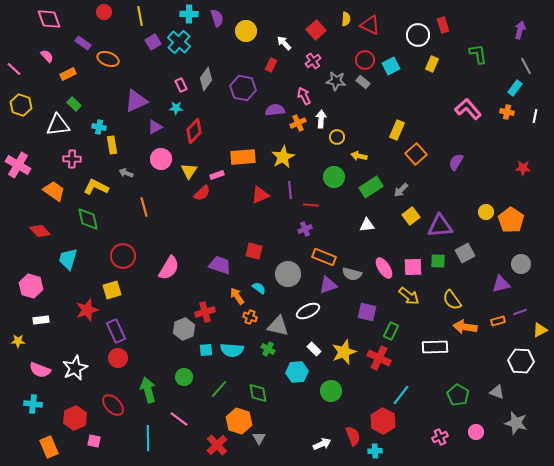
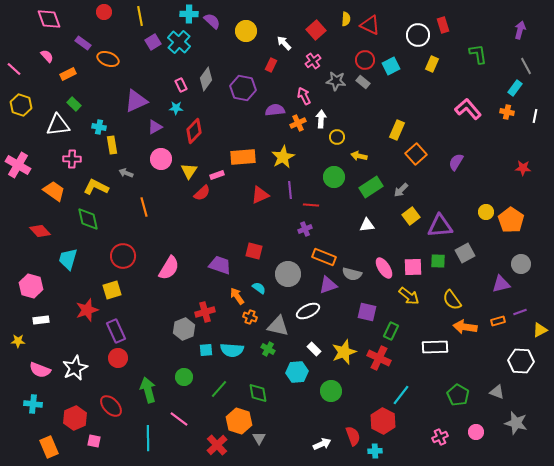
purple semicircle at (217, 18): moved 5 px left, 3 px down; rotated 30 degrees counterclockwise
red ellipse at (113, 405): moved 2 px left, 1 px down
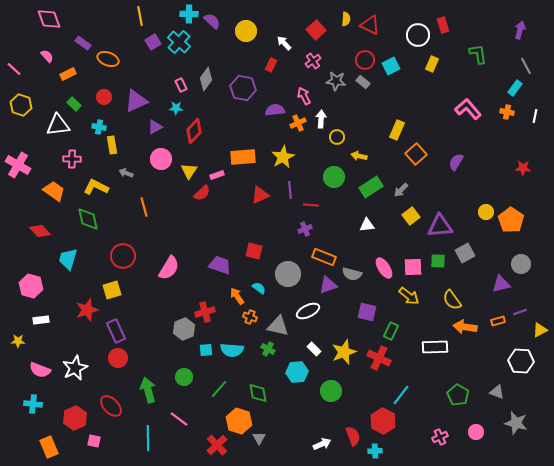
red circle at (104, 12): moved 85 px down
